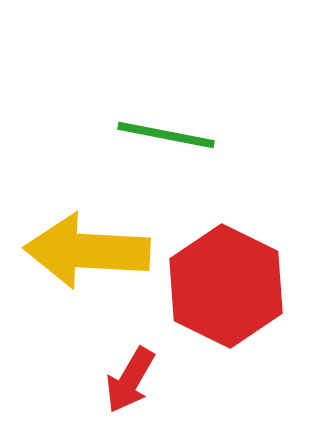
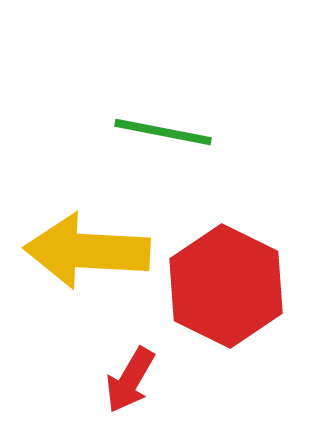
green line: moved 3 px left, 3 px up
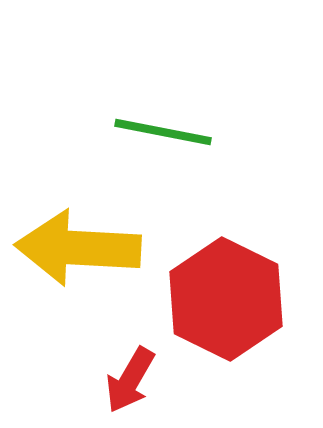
yellow arrow: moved 9 px left, 3 px up
red hexagon: moved 13 px down
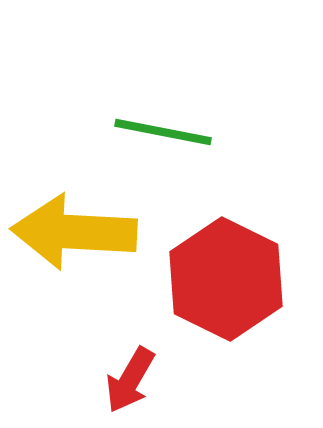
yellow arrow: moved 4 px left, 16 px up
red hexagon: moved 20 px up
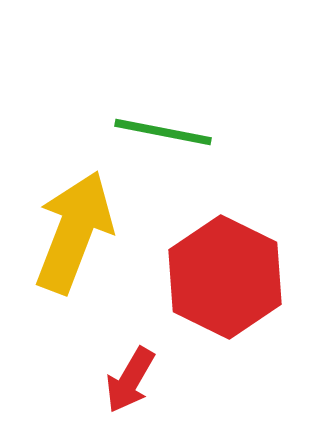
yellow arrow: rotated 108 degrees clockwise
red hexagon: moved 1 px left, 2 px up
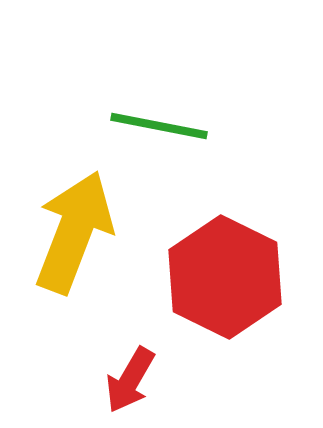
green line: moved 4 px left, 6 px up
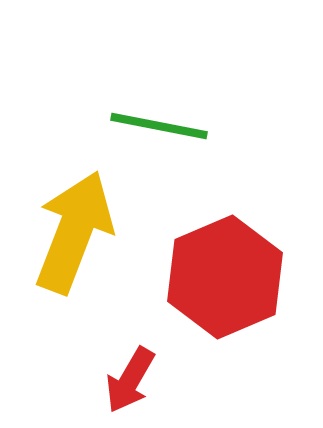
red hexagon: rotated 11 degrees clockwise
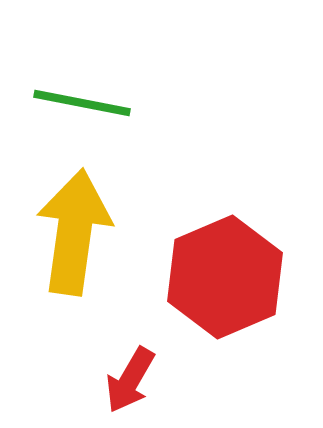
green line: moved 77 px left, 23 px up
yellow arrow: rotated 13 degrees counterclockwise
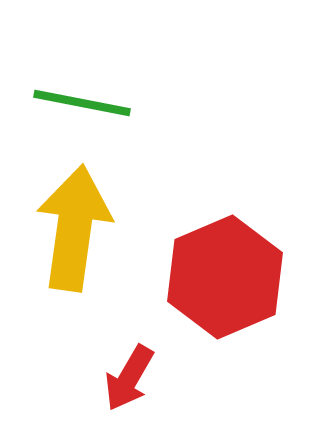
yellow arrow: moved 4 px up
red arrow: moved 1 px left, 2 px up
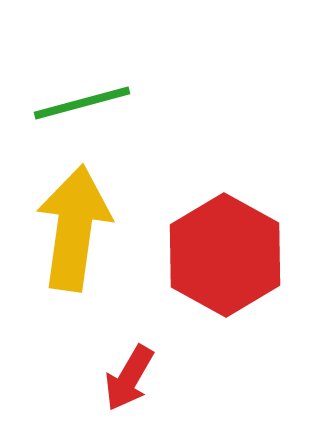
green line: rotated 26 degrees counterclockwise
red hexagon: moved 22 px up; rotated 8 degrees counterclockwise
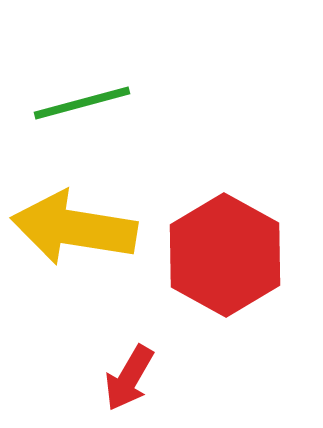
yellow arrow: rotated 89 degrees counterclockwise
